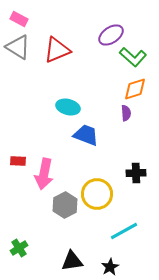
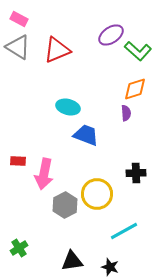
green L-shape: moved 5 px right, 6 px up
black star: rotated 24 degrees counterclockwise
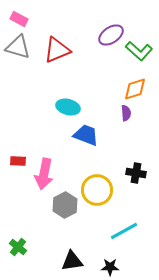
gray triangle: rotated 16 degrees counterclockwise
green L-shape: moved 1 px right
black cross: rotated 12 degrees clockwise
yellow circle: moved 4 px up
green cross: moved 1 px left, 1 px up; rotated 18 degrees counterclockwise
black star: rotated 18 degrees counterclockwise
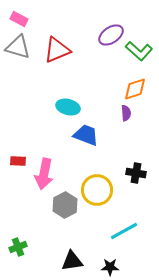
green cross: rotated 30 degrees clockwise
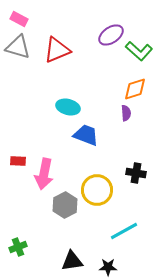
black star: moved 2 px left
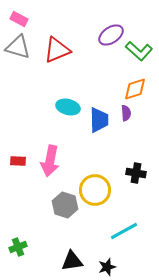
blue trapezoid: moved 13 px right, 15 px up; rotated 68 degrees clockwise
pink arrow: moved 6 px right, 13 px up
yellow circle: moved 2 px left
gray hexagon: rotated 15 degrees counterclockwise
black star: moved 1 px left; rotated 18 degrees counterclockwise
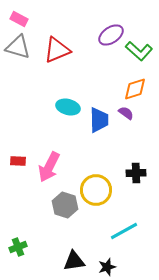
purple semicircle: rotated 49 degrees counterclockwise
pink arrow: moved 1 px left, 6 px down; rotated 16 degrees clockwise
black cross: rotated 12 degrees counterclockwise
yellow circle: moved 1 px right
black triangle: moved 2 px right
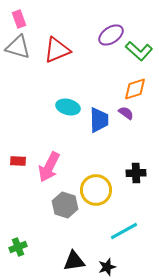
pink rectangle: rotated 42 degrees clockwise
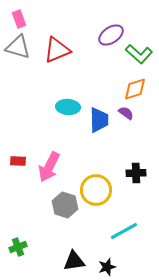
green L-shape: moved 3 px down
cyan ellipse: rotated 10 degrees counterclockwise
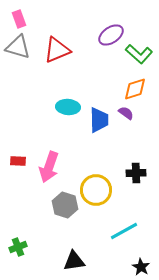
pink arrow: rotated 8 degrees counterclockwise
black star: moved 34 px right; rotated 24 degrees counterclockwise
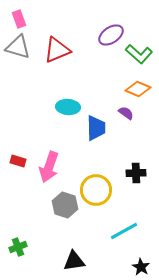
orange diamond: moved 3 px right; rotated 40 degrees clockwise
blue trapezoid: moved 3 px left, 8 px down
red rectangle: rotated 14 degrees clockwise
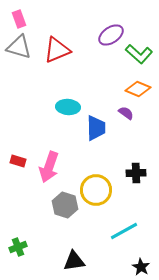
gray triangle: moved 1 px right
